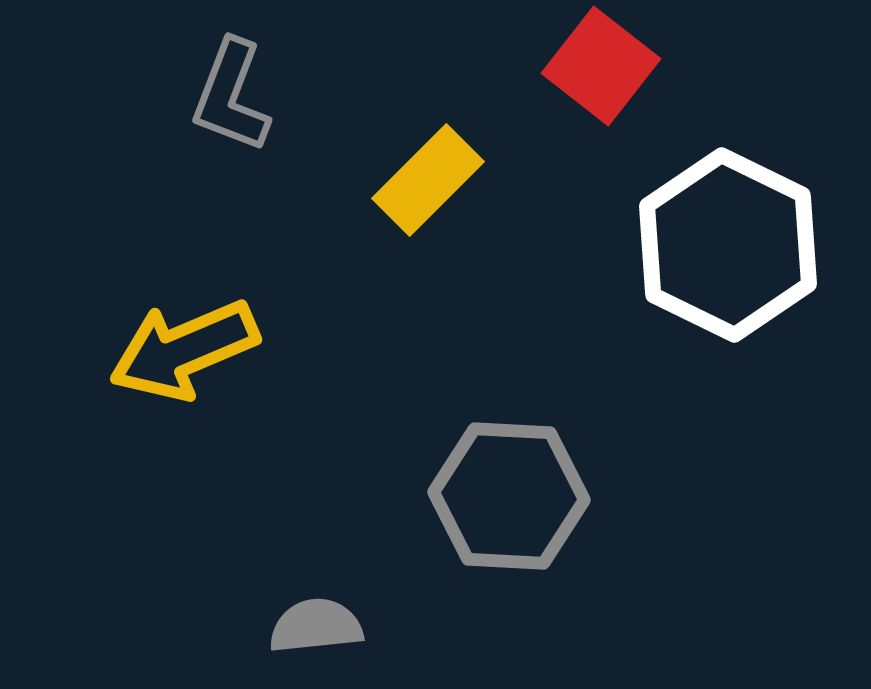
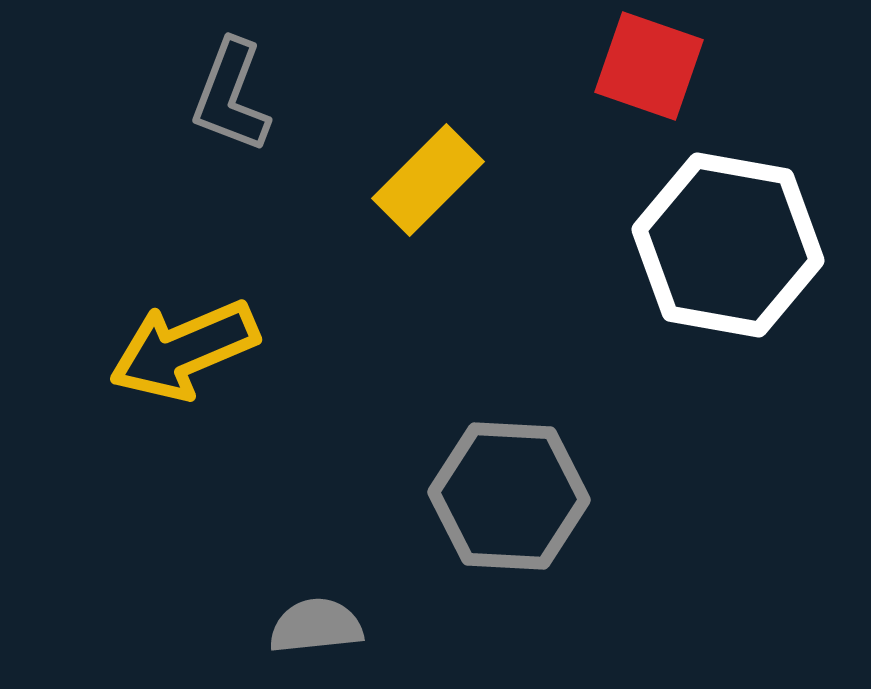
red square: moved 48 px right; rotated 19 degrees counterclockwise
white hexagon: rotated 16 degrees counterclockwise
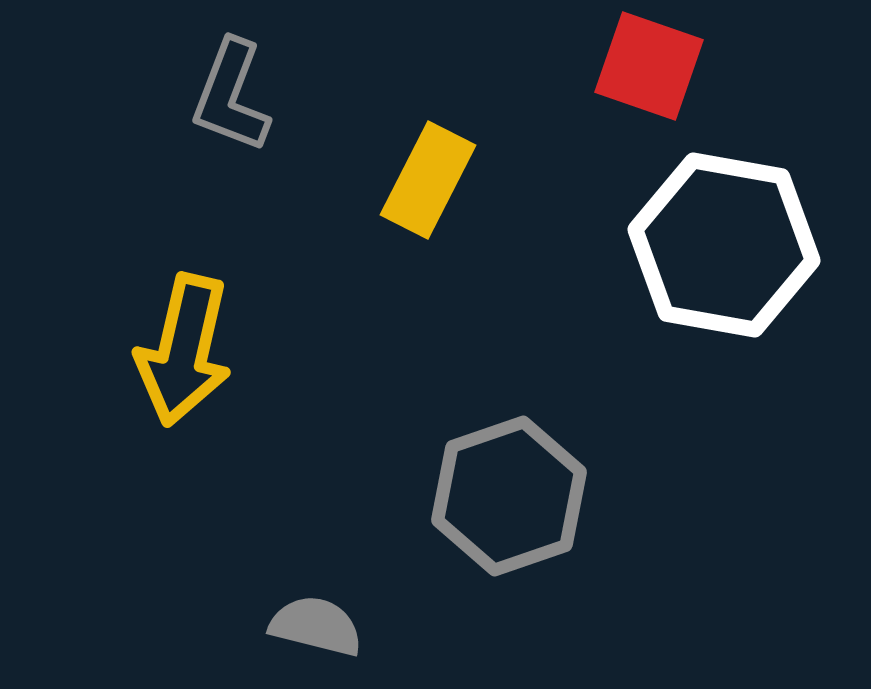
yellow rectangle: rotated 18 degrees counterclockwise
white hexagon: moved 4 px left
yellow arrow: rotated 54 degrees counterclockwise
gray hexagon: rotated 22 degrees counterclockwise
gray semicircle: rotated 20 degrees clockwise
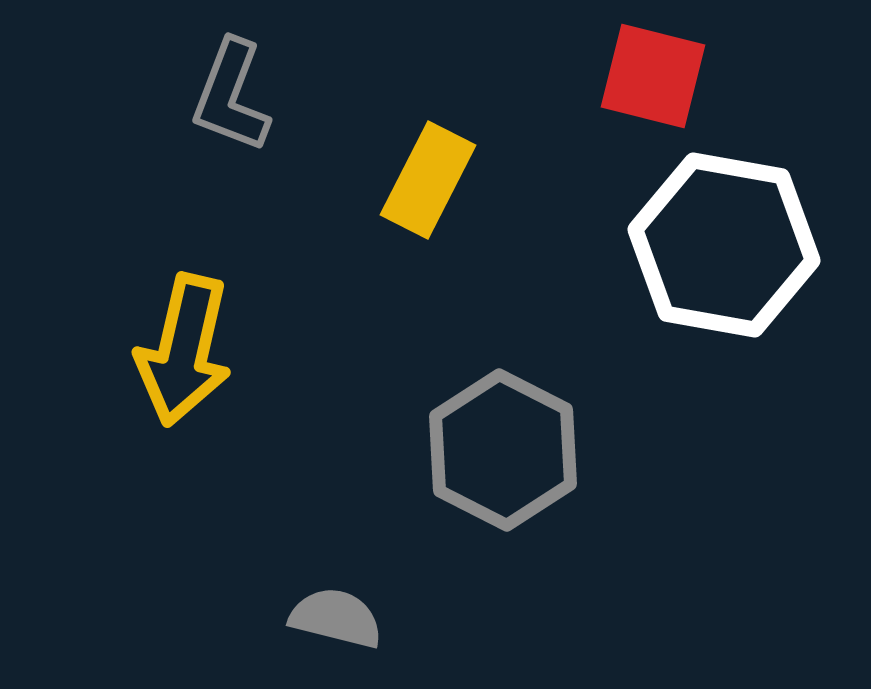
red square: moved 4 px right, 10 px down; rotated 5 degrees counterclockwise
gray hexagon: moved 6 px left, 46 px up; rotated 14 degrees counterclockwise
gray semicircle: moved 20 px right, 8 px up
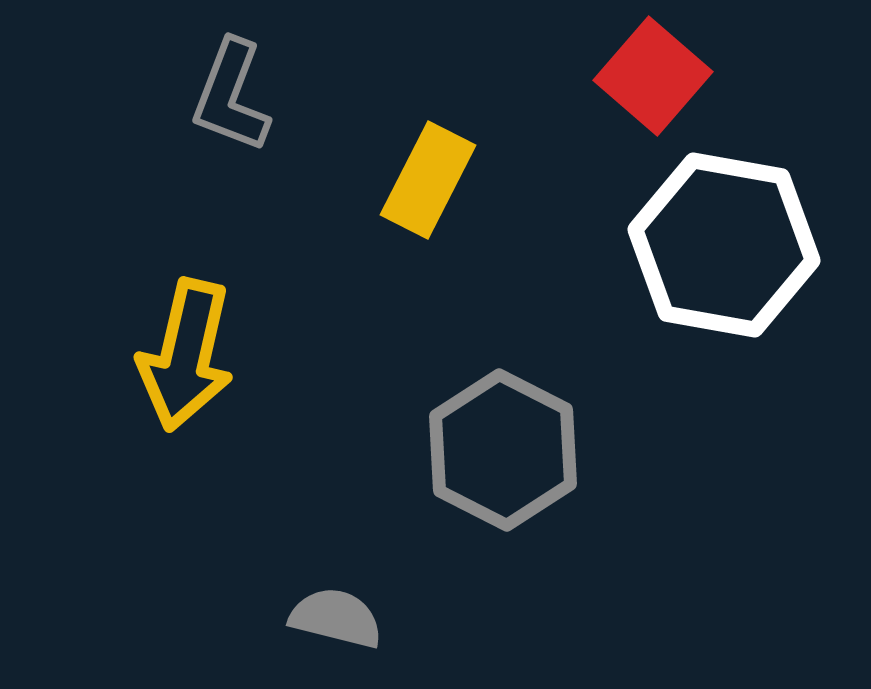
red square: rotated 27 degrees clockwise
yellow arrow: moved 2 px right, 5 px down
